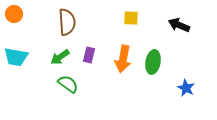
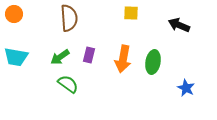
yellow square: moved 5 px up
brown semicircle: moved 2 px right, 4 px up
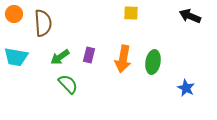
brown semicircle: moved 26 px left, 5 px down
black arrow: moved 11 px right, 9 px up
green semicircle: rotated 10 degrees clockwise
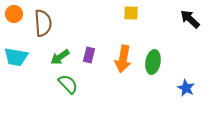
black arrow: moved 3 px down; rotated 20 degrees clockwise
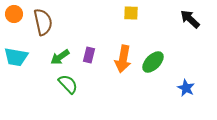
brown semicircle: moved 1 px up; rotated 8 degrees counterclockwise
green ellipse: rotated 35 degrees clockwise
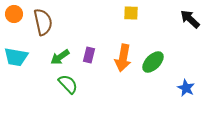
orange arrow: moved 1 px up
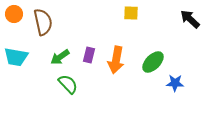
orange arrow: moved 7 px left, 2 px down
blue star: moved 11 px left, 5 px up; rotated 24 degrees counterclockwise
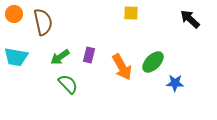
orange arrow: moved 6 px right, 7 px down; rotated 40 degrees counterclockwise
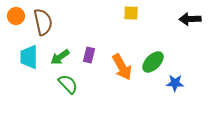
orange circle: moved 2 px right, 2 px down
black arrow: rotated 45 degrees counterclockwise
cyan trapezoid: moved 13 px right; rotated 80 degrees clockwise
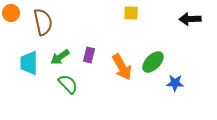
orange circle: moved 5 px left, 3 px up
cyan trapezoid: moved 6 px down
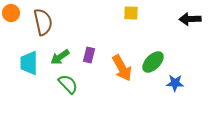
orange arrow: moved 1 px down
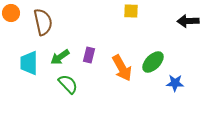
yellow square: moved 2 px up
black arrow: moved 2 px left, 2 px down
